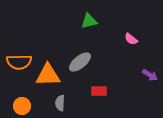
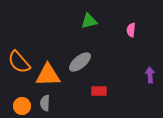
pink semicircle: moved 9 px up; rotated 56 degrees clockwise
orange semicircle: rotated 50 degrees clockwise
purple arrow: rotated 126 degrees counterclockwise
gray semicircle: moved 15 px left
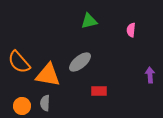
orange triangle: rotated 12 degrees clockwise
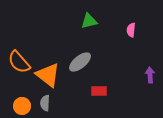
orange triangle: rotated 28 degrees clockwise
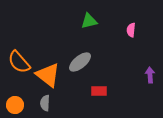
orange circle: moved 7 px left, 1 px up
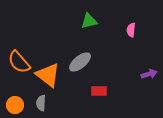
purple arrow: moved 1 px left, 1 px up; rotated 77 degrees clockwise
gray semicircle: moved 4 px left
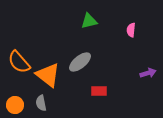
purple arrow: moved 1 px left, 1 px up
gray semicircle: rotated 14 degrees counterclockwise
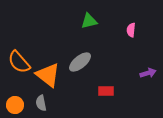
red rectangle: moved 7 px right
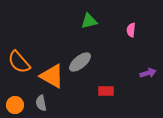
orange triangle: moved 4 px right, 1 px down; rotated 8 degrees counterclockwise
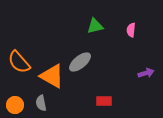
green triangle: moved 6 px right, 5 px down
purple arrow: moved 2 px left
red rectangle: moved 2 px left, 10 px down
